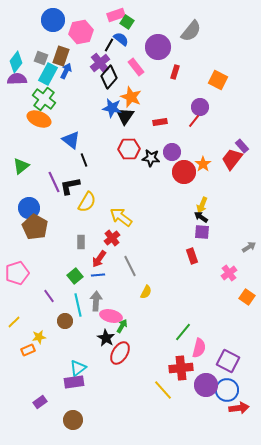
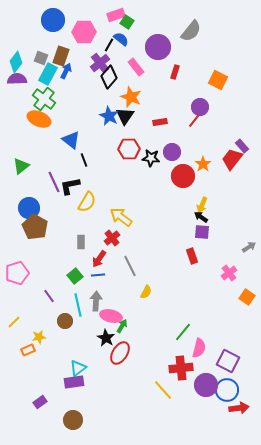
pink hexagon at (81, 32): moved 3 px right; rotated 10 degrees clockwise
blue star at (112, 108): moved 3 px left, 8 px down; rotated 18 degrees clockwise
red circle at (184, 172): moved 1 px left, 4 px down
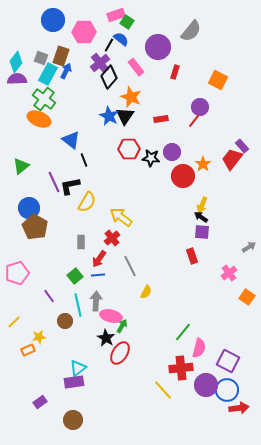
red rectangle at (160, 122): moved 1 px right, 3 px up
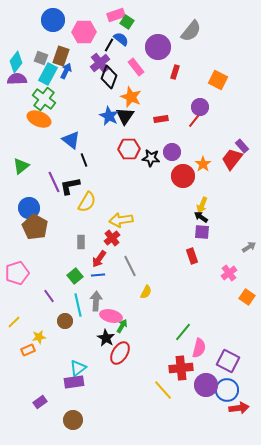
black diamond at (109, 77): rotated 20 degrees counterclockwise
yellow arrow at (121, 217): moved 3 px down; rotated 45 degrees counterclockwise
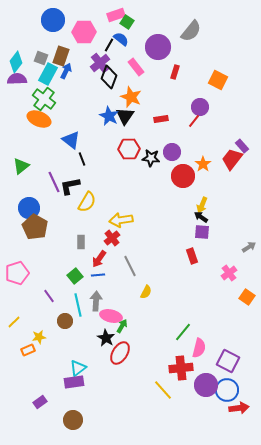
black line at (84, 160): moved 2 px left, 1 px up
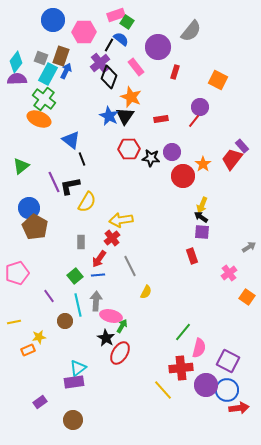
yellow line at (14, 322): rotated 32 degrees clockwise
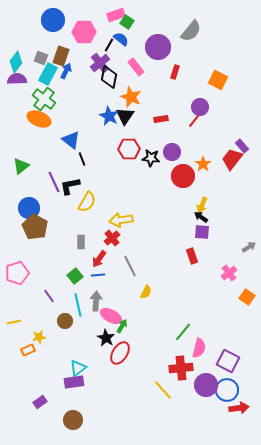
black diamond at (109, 77): rotated 10 degrees counterclockwise
pink ellipse at (111, 316): rotated 15 degrees clockwise
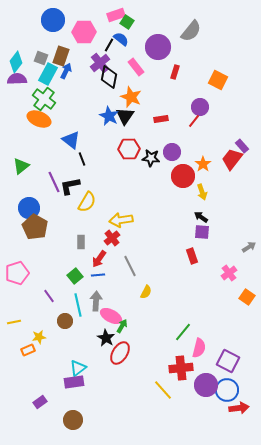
yellow arrow at (202, 205): moved 13 px up; rotated 42 degrees counterclockwise
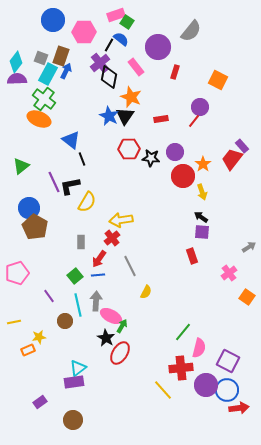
purple circle at (172, 152): moved 3 px right
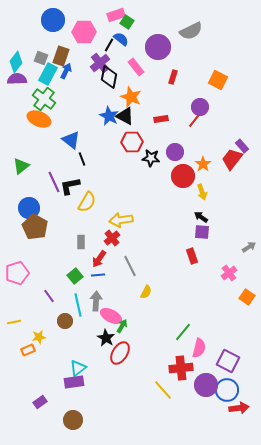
gray semicircle at (191, 31): rotated 25 degrees clockwise
red rectangle at (175, 72): moved 2 px left, 5 px down
black triangle at (125, 116): rotated 36 degrees counterclockwise
red hexagon at (129, 149): moved 3 px right, 7 px up
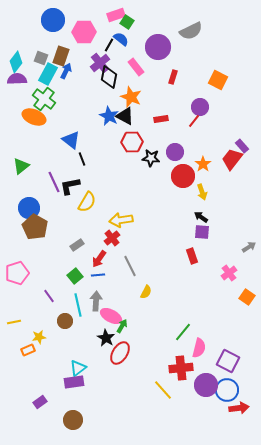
orange ellipse at (39, 119): moved 5 px left, 2 px up
gray rectangle at (81, 242): moved 4 px left, 3 px down; rotated 56 degrees clockwise
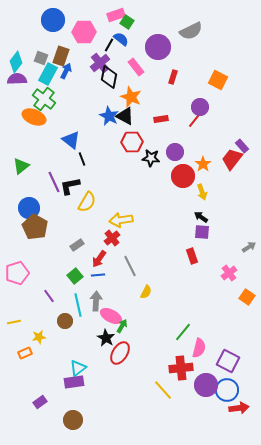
orange rectangle at (28, 350): moved 3 px left, 3 px down
